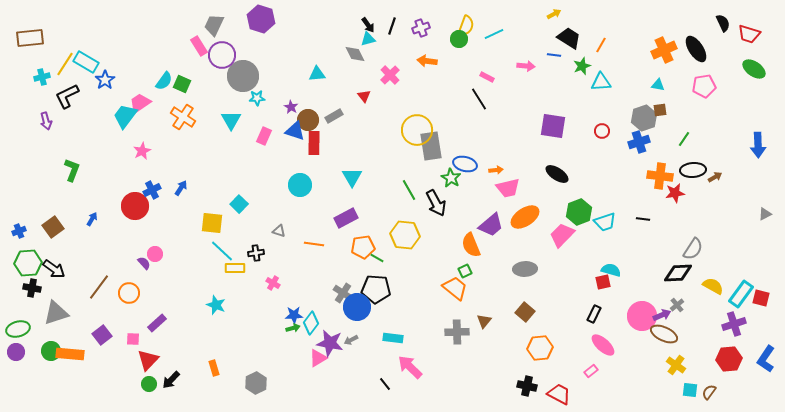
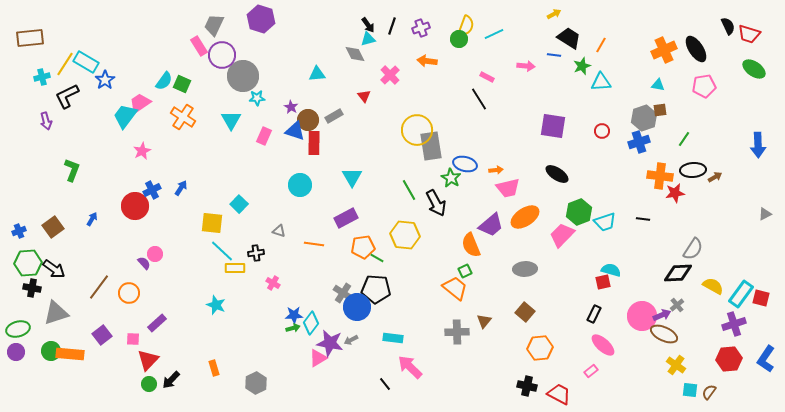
black semicircle at (723, 23): moved 5 px right, 3 px down
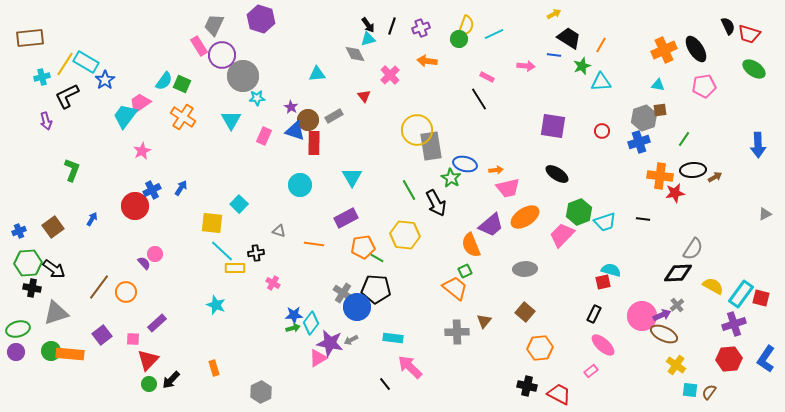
orange circle at (129, 293): moved 3 px left, 1 px up
gray hexagon at (256, 383): moved 5 px right, 9 px down
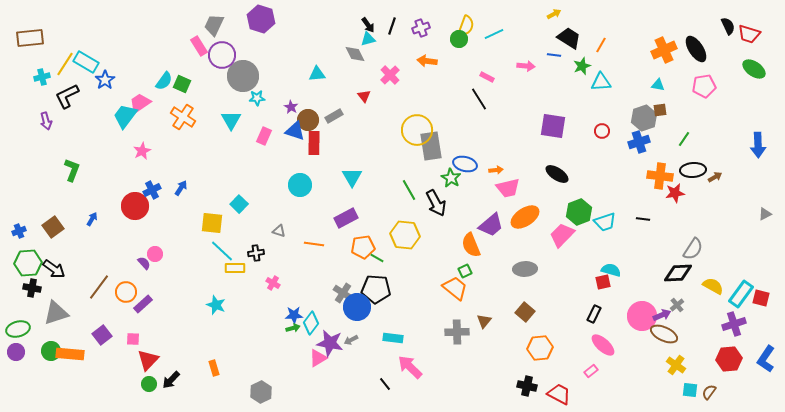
purple rectangle at (157, 323): moved 14 px left, 19 px up
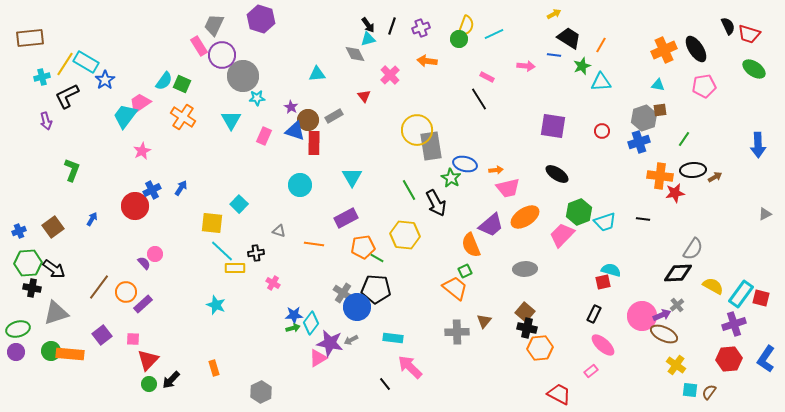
black cross at (527, 386): moved 58 px up
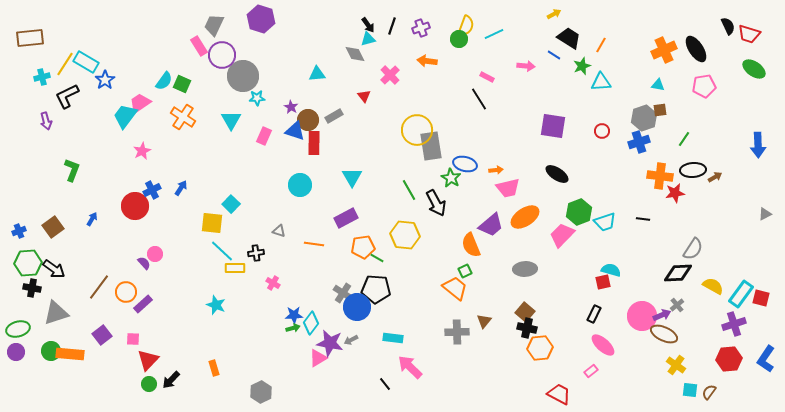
blue line at (554, 55): rotated 24 degrees clockwise
cyan square at (239, 204): moved 8 px left
